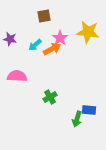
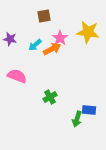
pink semicircle: rotated 18 degrees clockwise
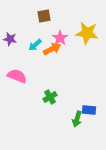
yellow star: moved 1 px left, 1 px down
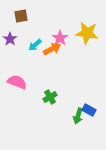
brown square: moved 23 px left
purple star: rotated 24 degrees clockwise
pink semicircle: moved 6 px down
blue rectangle: rotated 24 degrees clockwise
green arrow: moved 1 px right, 3 px up
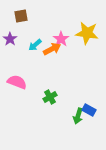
pink star: moved 1 px right, 1 px down
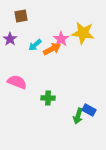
yellow star: moved 4 px left
green cross: moved 2 px left, 1 px down; rotated 32 degrees clockwise
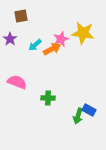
pink star: rotated 14 degrees clockwise
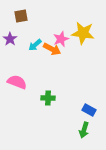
orange arrow: rotated 54 degrees clockwise
green arrow: moved 6 px right, 14 px down
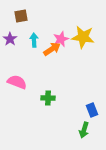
yellow star: moved 4 px down
cyan arrow: moved 1 px left, 5 px up; rotated 128 degrees clockwise
orange arrow: rotated 60 degrees counterclockwise
blue rectangle: moved 3 px right; rotated 40 degrees clockwise
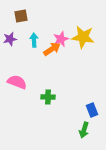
purple star: rotated 24 degrees clockwise
green cross: moved 1 px up
